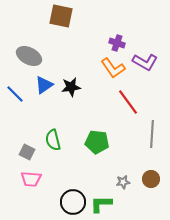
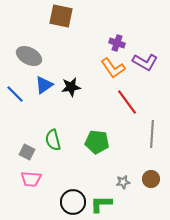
red line: moved 1 px left
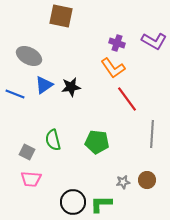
purple L-shape: moved 9 px right, 21 px up
blue line: rotated 24 degrees counterclockwise
red line: moved 3 px up
brown circle: moved 4 px left, 1 px down
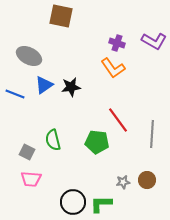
red line: moved 9 px left, 21 px down
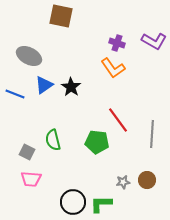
black star: rotated 30 degrees counterclockwise
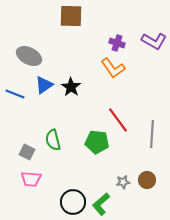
brown square: moved 10 px right; rotated 10 degrees counterclockwise
green L-shape: rotated 40 degrees counterclockwise
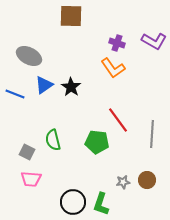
green L-shape: rotated 30 degrees counterclockwise
